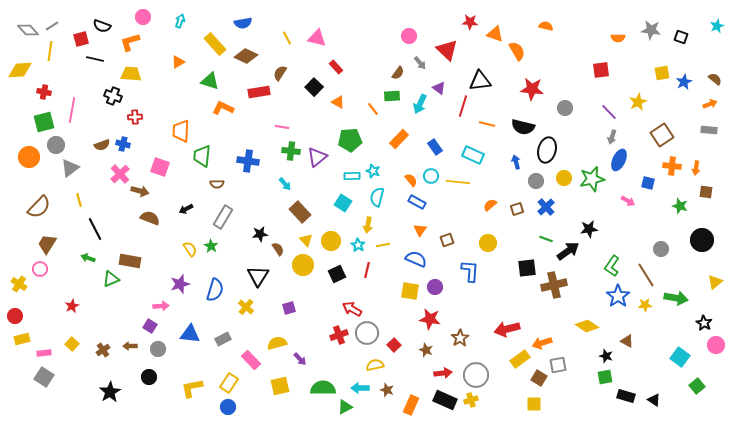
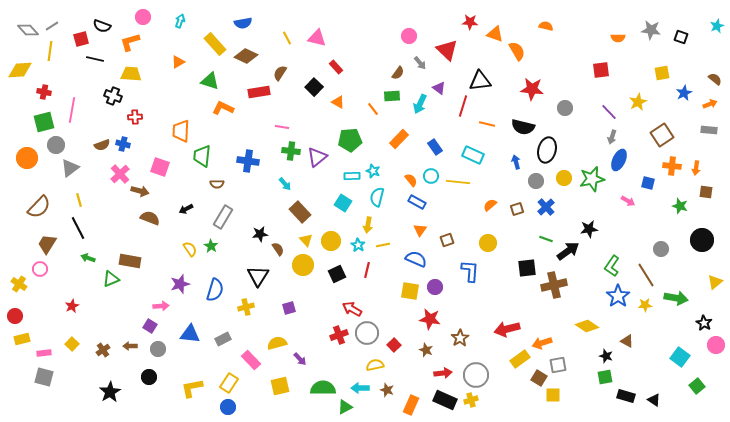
blue star at (684, 82): moved 11 px down
orange circle at (29, 157): moved 2 px left, 1 px down
black line at (95, 229): moved 17 px left, 1 px up
yellow cross at (246, 307): rotated 35 degrees clockwise
gray square at (44, 377): rotated 18 degrees counterclockwise
yellow square at (534, 404): moved 19 px right, 9 px up
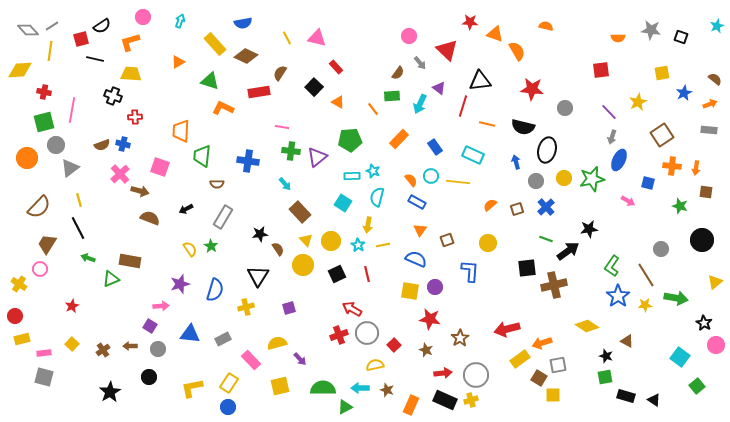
black semicircle at (102, 26): rotated 54 degrees counterclockwise
red line at (367, 270): moved 4 px down; rotated 28 degrees counterclockwise
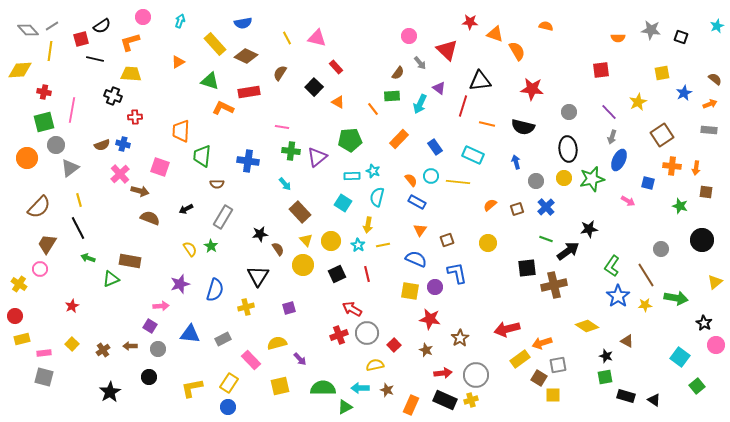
red rectangle at (259, 92): moved 10 px left
gray circle at (565, 108): moved 4 px right, 4 px down
black ellipse at (547, 150): moved 21 px right, 1 px up; rotated 20 degrees counterclockwise
blue L-shape at (470, 271): moved 13 px left, 2 px down; rotated 15 degrees counterclockwise
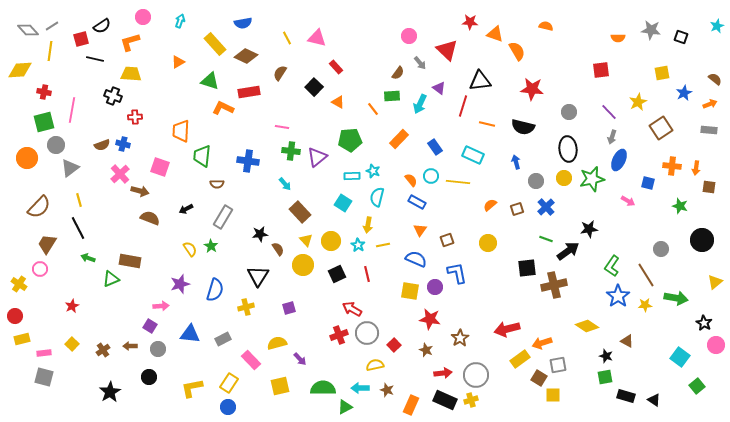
brown square at (662, 135): moved 1 px left, 7 px up
brown square at (706, 192): moved 3 px right, 5 px up
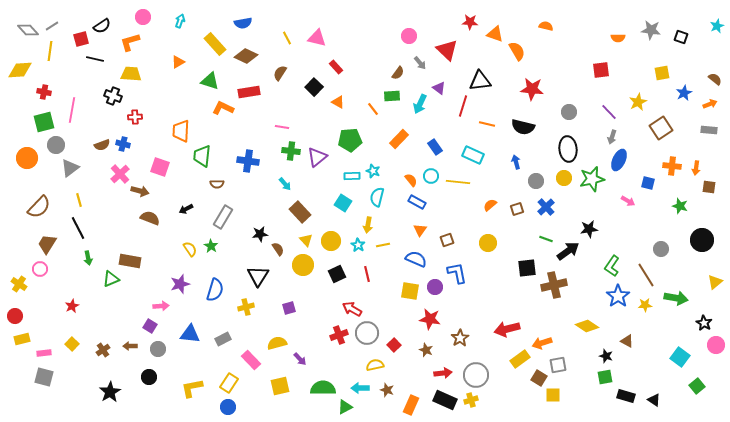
green arrow at (88, 258): rotated 120 degrees counterclockwise
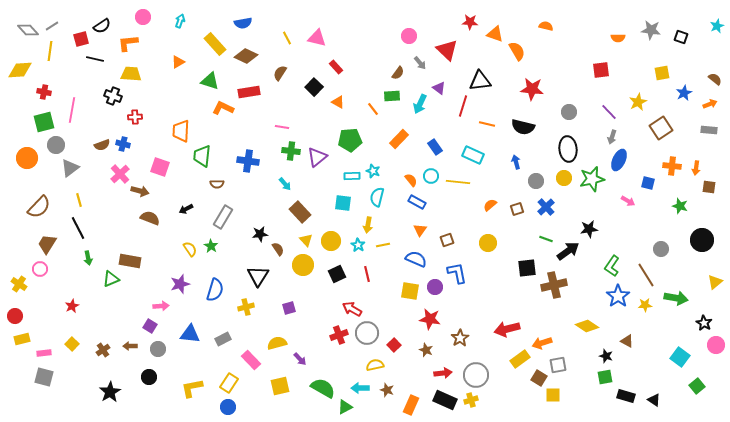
orange L-shape at (130, 42): moved 2 px left, 1 px down; rotated 10 degrees clockwise
cyan square at (343, 203): rotated 24 degrees counterclockwise
green semicircle at (323, 388): rotated 30 degrees clockwise
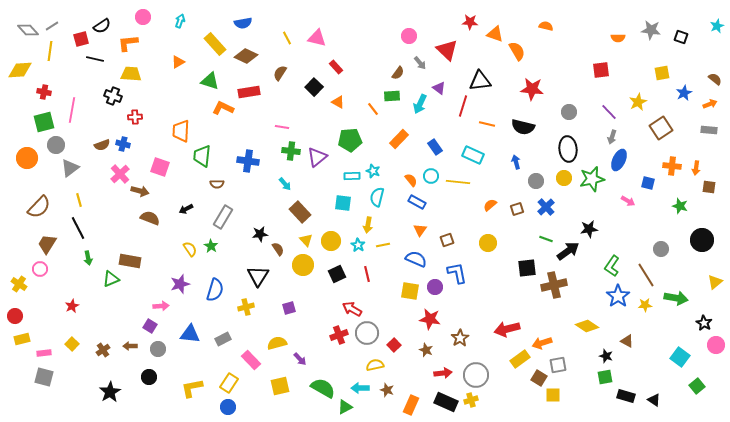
black rectangle at (445, 400): moved 1 px right, 2 px down
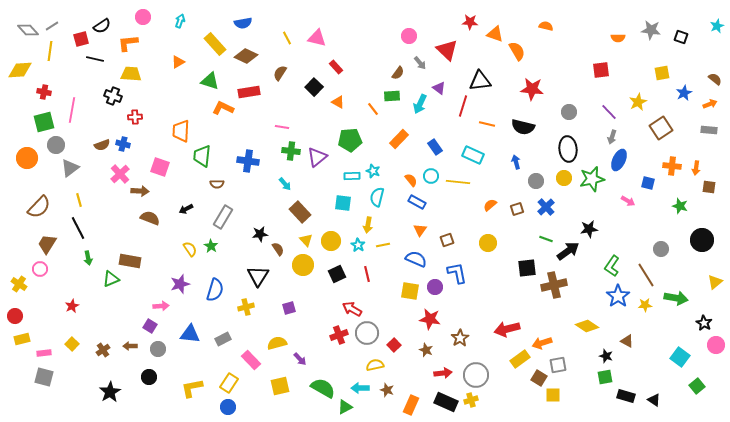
brown arrow at (140, 191): rotated 12 degrees counterclockwise
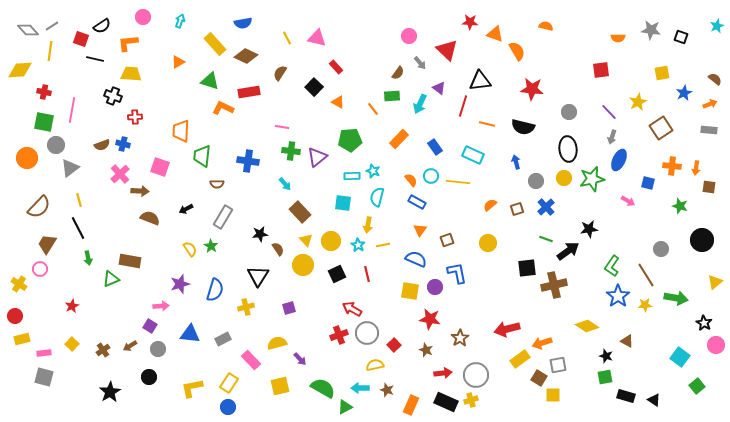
red square at (81, 39): rotated 35 degrees clockwise
green square at (44, 122): rotated 25 degrees clockwise
brown arrow at (130, 346): rotated 32 degrees counterclockwise
